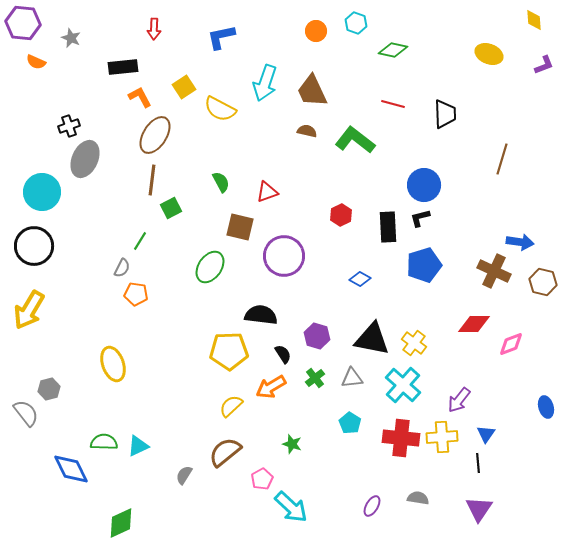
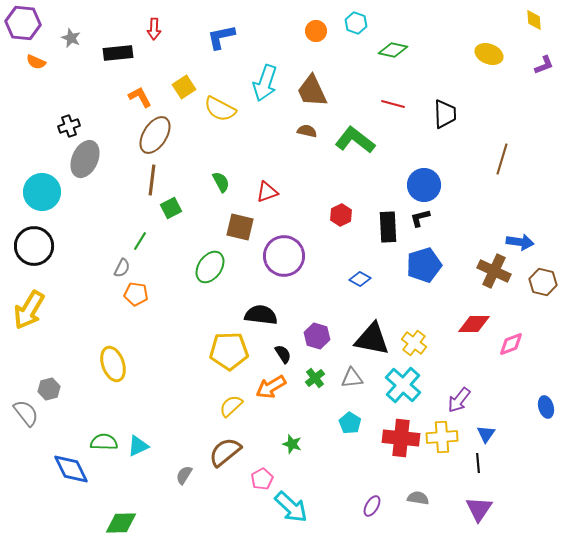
black rectangle at (123, 67): moved 5 px left, 14 px up
green diamond at (121, 523): rotated 24 degrees clockwise
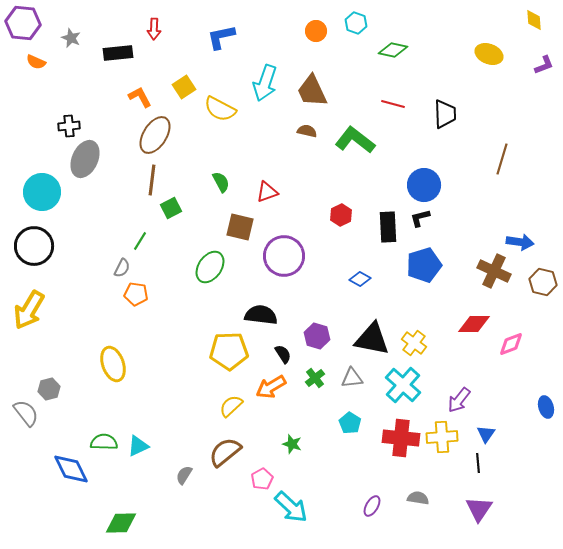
black cross at (69, 126): rotated 15 degrees clockwise
